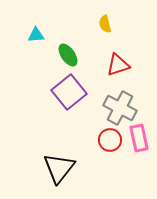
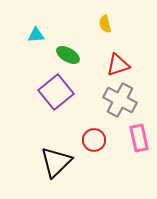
green ellipse: rotated 25 degrees counterclockwise
purple square: moved 13 px left
gray cross: moved 8 px up
red circle: moved 16 px left
black triangle: moved 3 px left, 6 px up; rotated 8 degrees clockwise
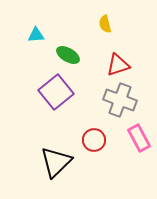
gray cross: rotated 8 degrees counterclockwise
pink rectangle: rotated 16 degrees counterclockwise
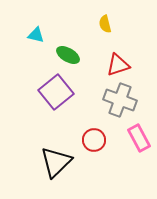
cyan triangle: rotated 18 degrees clockwise
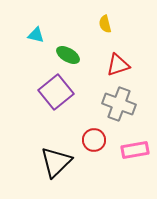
gray cross: moved 1 px left, 4 px down
pink rectangle: moved 4 px left, 12 px down; rotated 72 degrees counterclockwise
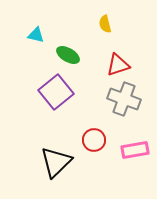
gray cross: moved 5 px right, 5 px up
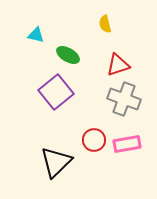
pink rectangle: moved 8 px left, 6 px up
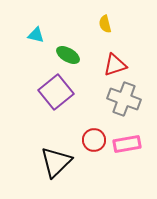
red triangle: moved 3 px left
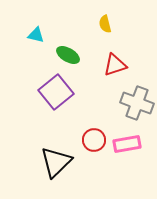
gray cross: moved 13 px right, 4 px down
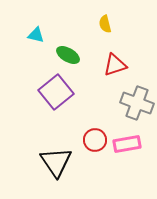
red circle: moved 1 px right
black triangle: rotated 20 degrees counterclockwise
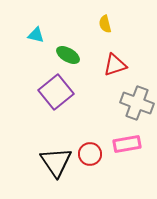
red circle: moved 5 px left, 14 px down
